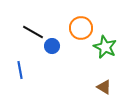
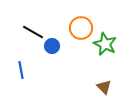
green star: moved 3 px up
blue line: moved 1 px right
brown triangle: rotated 14 degrees clockwise
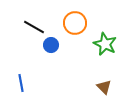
orange circle: moved 6 px left, 5 px up
black line: moved 1 px right, 5 px up
blue circle: moved 1 px left, 1 px up
blue line: moved 13 px down
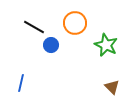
green star: moved 1 px right, 1 px down
blue line: rotated 24 degrees clockwise
brown triangle: moved 8 px right
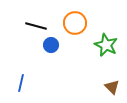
black line: moved 2 px right, 1 px up; rotated 15 degrees counterclockwise
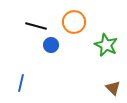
orange circle: moved 1 px left, 1 px up
brown triangle: moved 1 px right, 1 px down
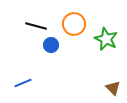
orange circle: moved 2 px down
green star: moved 6 px up
blue line: moved 2 px right; rotated 54 degrees clockwise
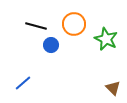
blue line: rotated 18 degrees counterclockwise
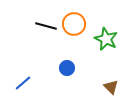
black line: moved 10 px right
blue circle: moved 16 px right, 23 px down
brown triangle: moved 2 px left, 1 px up
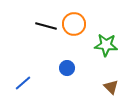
green star: moved 6 px down; rotated 20 degrees counterclockwise
